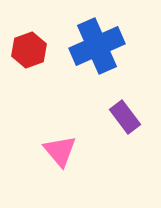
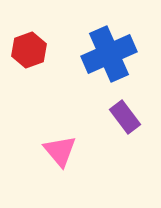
blue cross: moved 12 px right, 8 px down
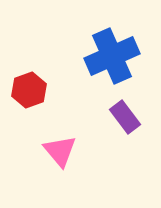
red hexagon: moved 40 px down
blue cross: moved 3 px right, 2 px down
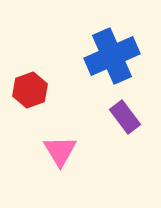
red hexagon: moved 1 px right
pink triangle: rotated 9 degrees clockwise
